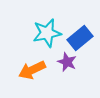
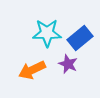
cyan star: rotated 12 degrees clockwise
purple star: moved 1 px right, 2 px down
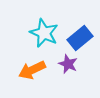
cyan star: moved 3 px left; rotated 24 degrees clockwise
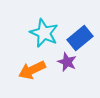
purple star: moved 1 px left, 2 px up
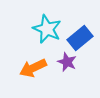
cyan star: moved 3 px right, 4 px up
orange arrow: moved 1 px right, 2 px up
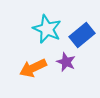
blue rectangle: moved 2 px right, 3 px up
purple star: moved 1 px left
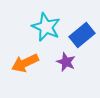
cyan star: moved 1 px left, 2 px up
orange arrow: moved 8 px left, 5 px up
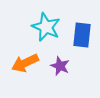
blue rectangle: rotated 45 degrees counterclockwise
purple star: moved 6 px left, 4 px down
